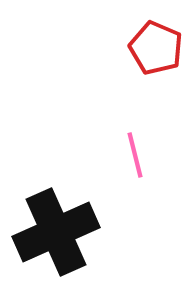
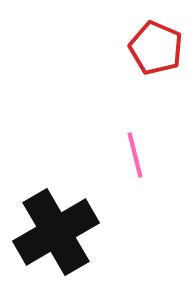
black cross: rotated 6 degrees counterclockwise
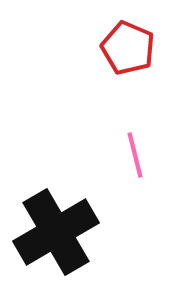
red pentagon: moved 28 px left
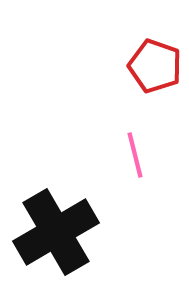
red pentagon: moved 27 px right, 18 px down; rotated 4 degrees counterclockwise
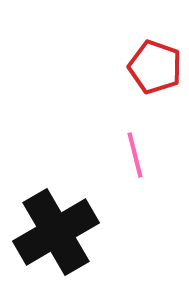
red pentagon: moved 1 px down
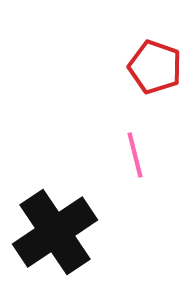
black cross: moved 1 px left; rotated 4 degrees counterclockwise
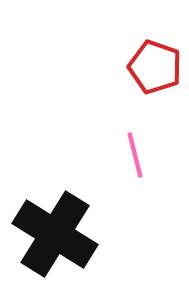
black cross: moved 2 px down; rotated 24 degrees counterclockwise
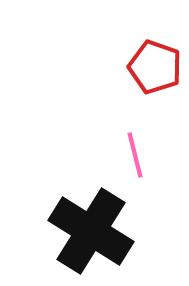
black cross: moved 36 px right, 3 px up
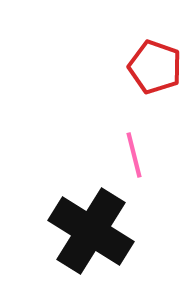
pink line: moved 1 px left
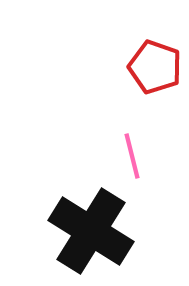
pink line: moved 2 px left, 1 px down
